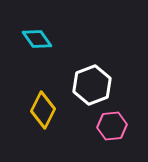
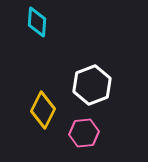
cyan diamond: moved 17 px up; rotated 40 degrees clockwise
pink hexagon: moved 28 px left, 7 px down
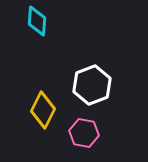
cyan diamond: moved 1 px up
pink hexagon: rotated 16 degrees clockwise
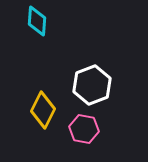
pink hexagon: moved 4 px up
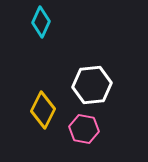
cyan diamond: moved 4 px right, 1 px down; rotated 20 degrees clockwise
white hexagon: rotated 15 degrees clockwise
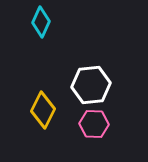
white hexagon: moved 1 px left
pink hexagon: moved 10 px right, 5 px up; rotated 8 degrees counterclockwise
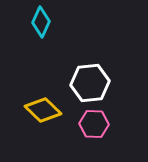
white hexagon: moved 1 px left, 2 px up
yellow diamond: rotated 72 degrees counterclockwise
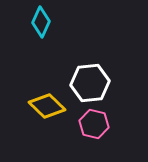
yellow diamond: moved 4 px right, 4 px up
pink hexagon: rotated 12 degrees clockwise
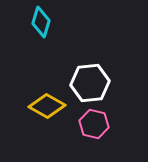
cyan diamond: rotated 8 degrees counterclockwise
yellow diamond: rotated 15 degrees counterclockwise
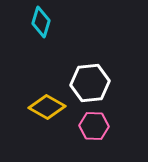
yellow diamond: moved 1 px down
pink hexagon: moved 2 px down; rotated 12 degrees counterclockwise
